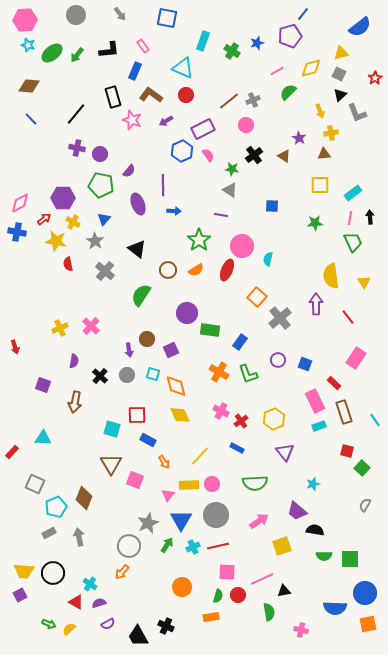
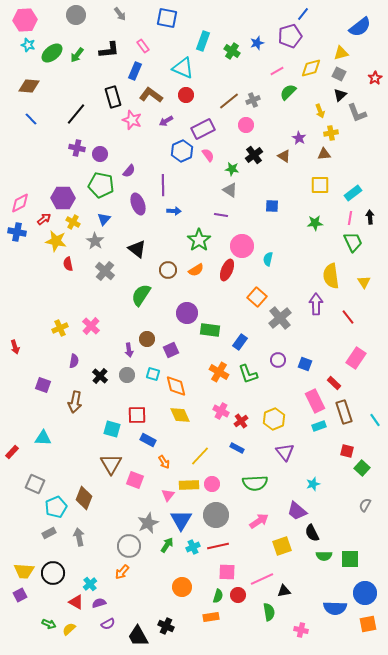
black semicircle at (315, 530): moved 3 px left, 3 px down; rotated 126 degrees counterclockwise
cyan cross at (90, 584): rotated 16 degrees clockwise
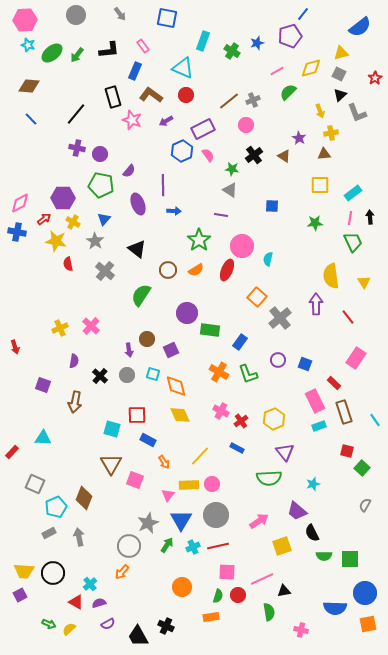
green semicircle at (255, 483): moved 14 px right, 5 px up
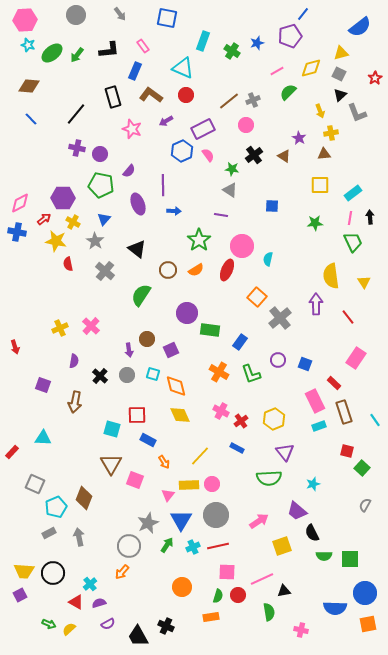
pink star at (132, 120): moved 9 px down
green L-shape at (248, 374): moved 3 px right
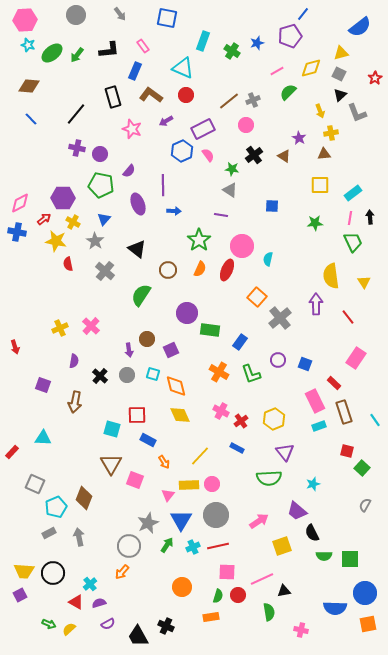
orange semicircle at (196, 270): moved 4 px right, 1 px up; rotated 35 degrees counterclockwise
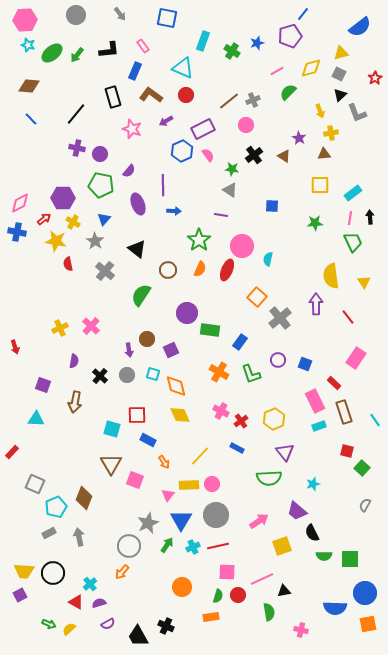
cyan triangle at (43, 438): moved 7 px left, 19 px up
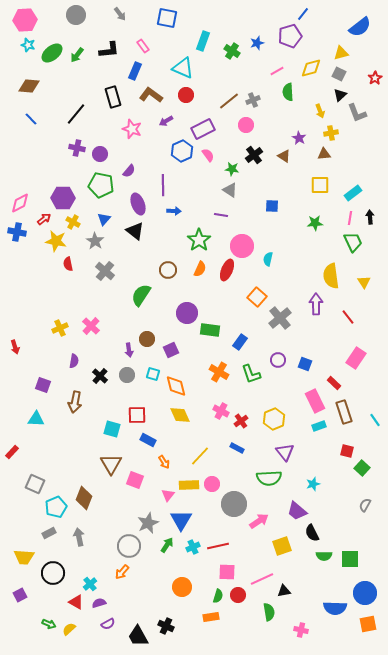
green semicircle at (288, 92): rotated 48 degrees counterclockwise
black triangle at (137, 249): moved 2 px left, 18 px up
gray circle at (216, 515): moved 18 px right, 11 px up
yellow trapezoid at (24, 571): moved 14 px up
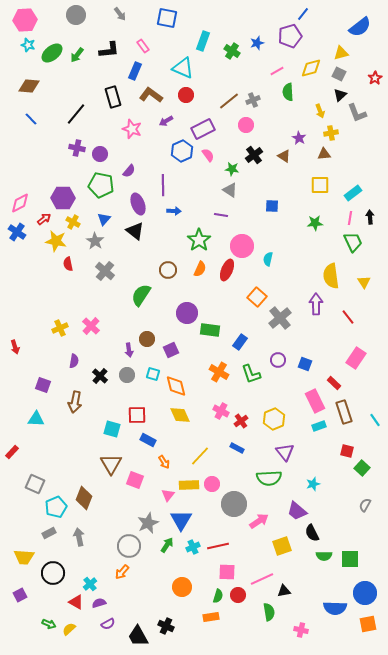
blue cross at (17, 232): rotated 24 degrees clockwise
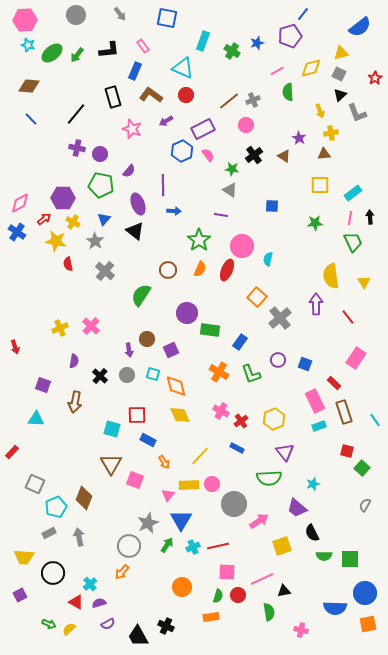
purple trapezoid at (297, 511): moved 3 px up
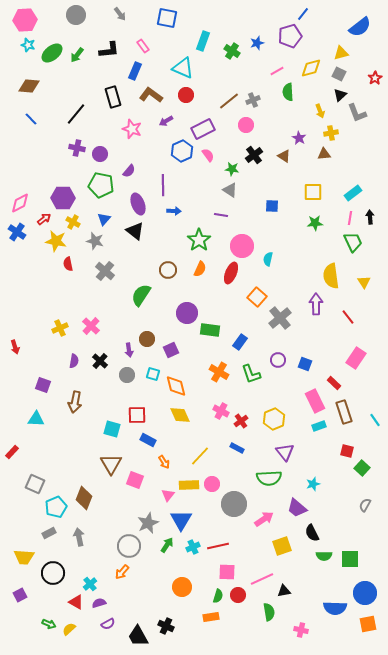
yellow square at (320, 185): moved 7 px left, 7 px down
gray star at (95, 241): rotated 18 degrees counterclockwise
red ellipse at (227, 270): moved 4 px right, 3 px down
black cross at (100, 376): moved 15 px up
pink arrow at (259, 521): moved 5 px right, 2 px up
